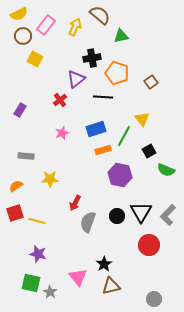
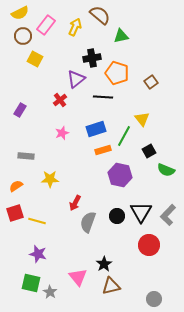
yellow semicircle: moved 1 px right, 1 px up
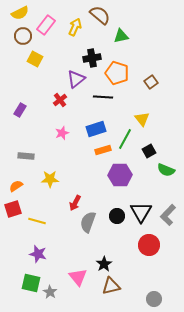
green line: moved 1 px right, 3 px down
purple hexagon: rotated 15 degrees counterclockwise
red square: moved 2 px left, 4 px up
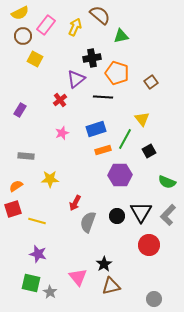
green semicircle: moved 1 px right, 12 px down
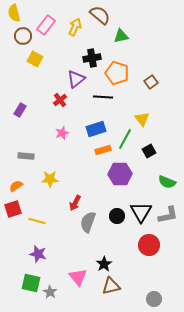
yellow semicircle: moved 6 px left; rotated 102 degrees clockwise
purple hexagon: moved 1 px up
gray L-shape: rotated 145 degrees counterclockwise
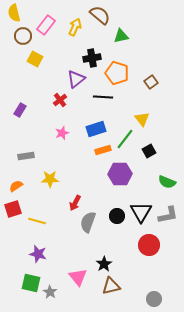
green line: rotated 10 degrees clockwise
gray rectangle: rotated 14 degrees counterclockwise
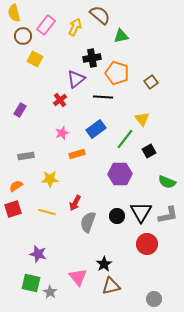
blue rectangle: rotated 18 degrees counterclockwise
orange rectangle: moved 26 px left, 4 px down
yellow line: moved 10 px right, 9 px up
red circle: moved 2 px left, 1 px up
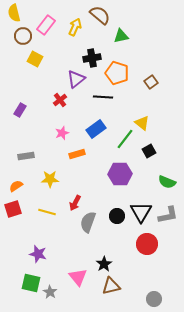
yellow triangle: moved 4 px down; rotated 14 degrees counterclockwise
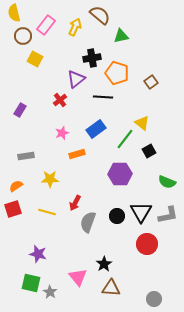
brown triangle: moved 2 px down; rotated 18 degrees clockwise
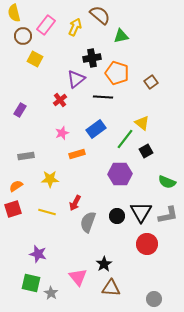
black square: moved 3 px left
gray star: moved 1 px right, 1 px down
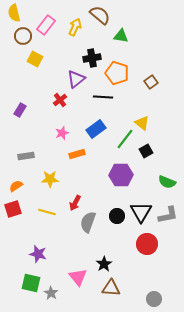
green triangle: rotated 21 degrees clockwise
purple hexagon: moved 1 px right, 1 px down
